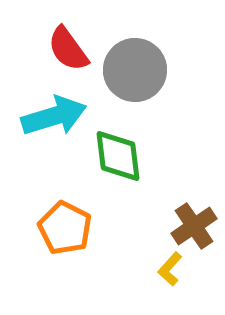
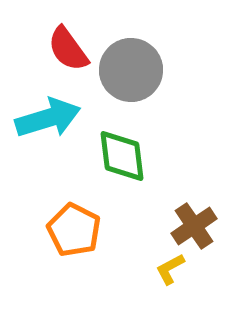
gray circle: moved 4 px left
cyan arrow: moved 6 px left, 2 px down
green diamond: moved 4 px right
orange pentagon: moved 9 px right, 2 px down
yellow L-shape: rotated 20 degrees clockwise
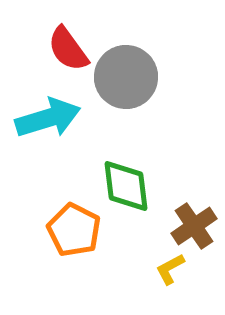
gray circle: moved 5 px left, 7 px down
green diamond: moved 4 px right, 30 px down
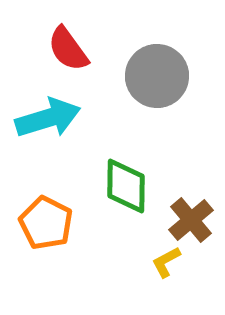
gray circle: moved 31 px right, 1 px up
green diamond: rotated 8 degrees clockwise
brown cross: moved 3 px left, 6 px up; rotated 6 degrees counterclockwise
orange pentagon: moved 28 px left, 7 px up
yellow L-shape: moved 4 px left, 7 px up
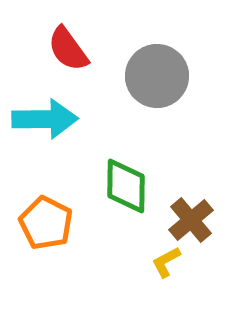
cyan arrow: moved 3 px left, 1 px down; rotated 16 degrees clockwise
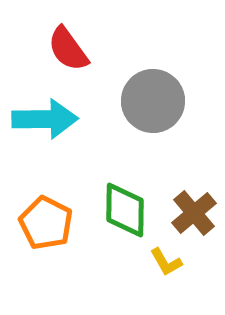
gray circle: moved 4 px left, 25 px down
green diamond: moved 1 px left, 24 px down
brown cross: moved 3 px right, 7 px up
yellow L-shape: rotated 92 degrees counterclockwise
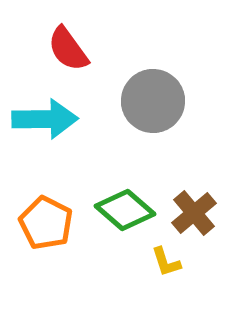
green diamond: rotated 50 degrees counterclockwise
yellow L-shape: rotated 12 degrees clockwise
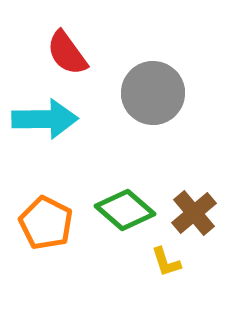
red semicircle: moved 1 px left, 4 px down
gray circle: moved 8 px up
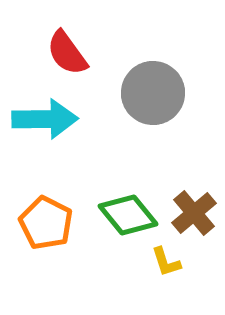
green diamond: moved 3 px right, 5 px down; rotated 10 degrees clockwise
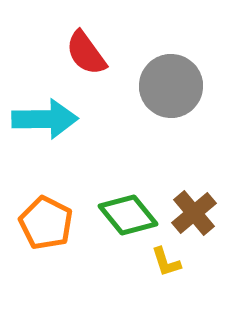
red semicircle: moved 19 px right
gray circle: moved 18 px right, 7 px up
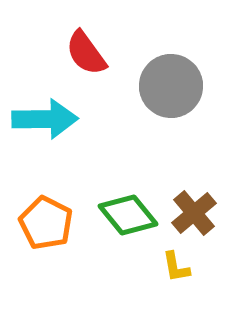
yellow L-shape: moved 10 px right, 5 px down; rotated 8 degrees clockwise
